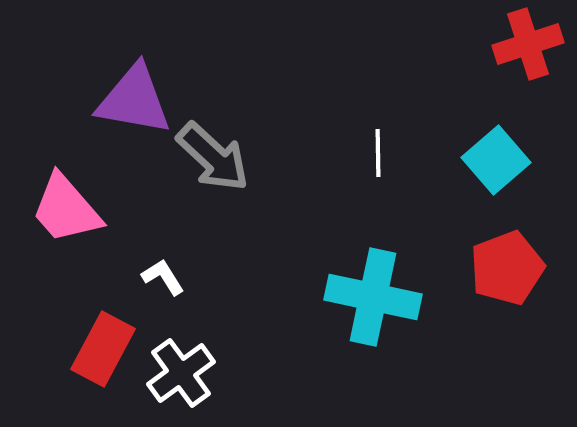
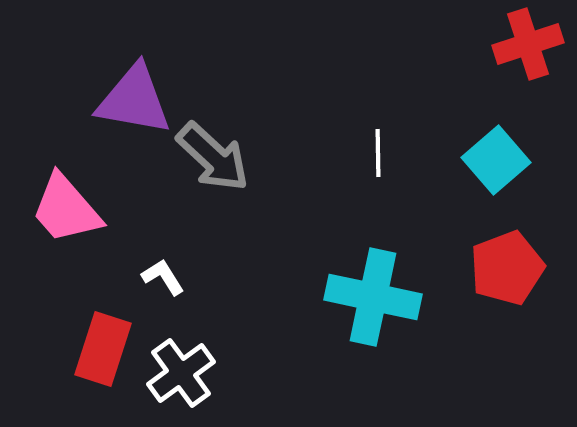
red rectangle: rotated 10 degrees counterclockwise
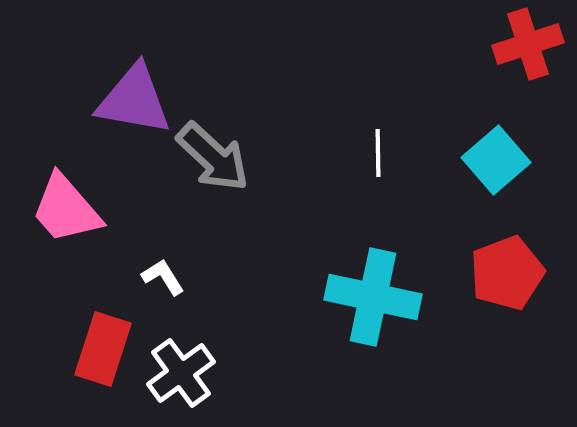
red pentagon: moved 5 px down
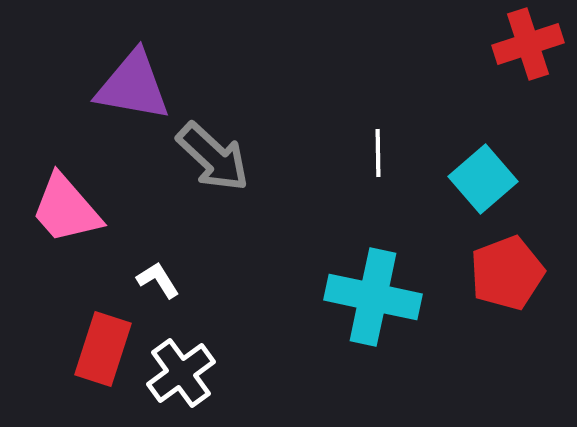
purple triangle: moved 1 px left, 14 px up
cyan square: moved 13 px left, 19 px down
white L-shape: moved 5 px left, 3 px down
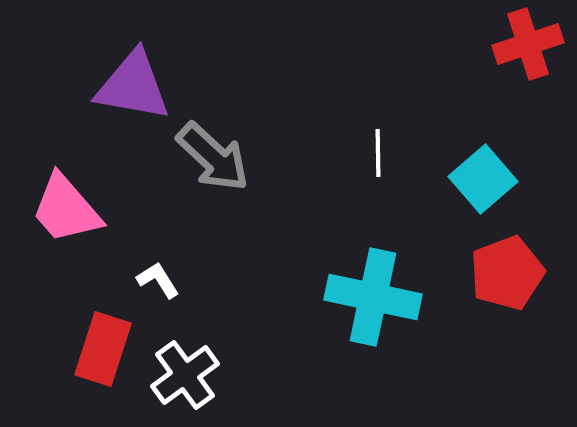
white cross: moved 4 px right, 2 px down
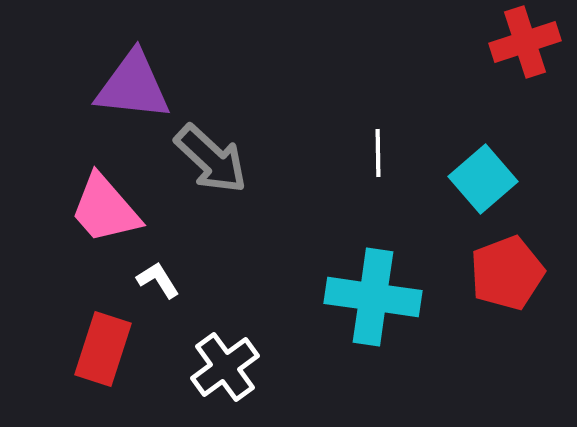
red cross: moved 3 px left, 2 px up
purple triangle: rotated 4 degrees counterclockwise
gray arrow: moved 2 px left, 2 px down
pink trapezoid: moved 39 px right
cyan cross: rotated 4 degrees counterclockwise
white cross: moved 40 px right, 8 px up
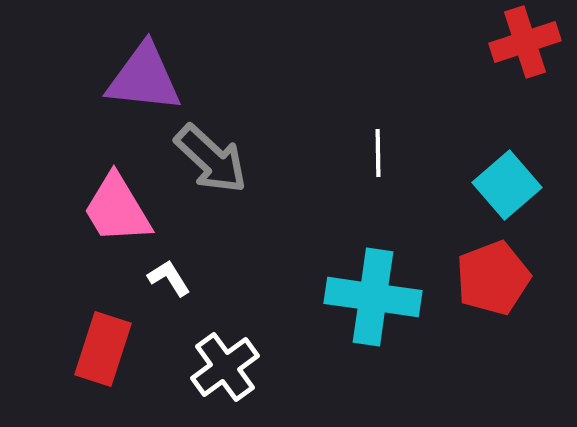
purple triangle: moved 11 px right, 8 px up
cyan square: moved 24 px right, 6 px down
pink trapezoid: moved 12 px right; rotated 10 degrees clockwise
red pentagon: moved 14 px left, 5 px down
white L-shape: moved 11 px right, 2 px up
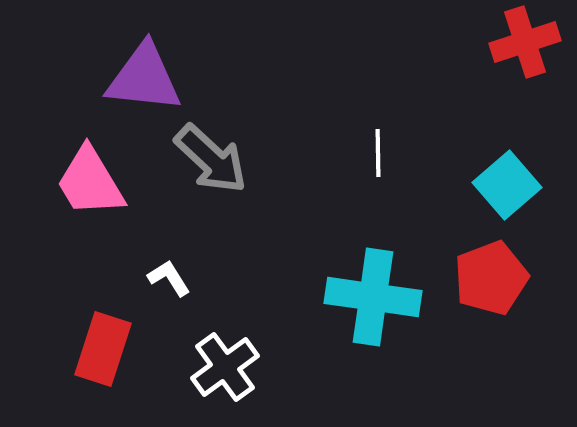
pink trapezoid: moved 27 px left, 27 px up
red pentagon: moved 2 px left
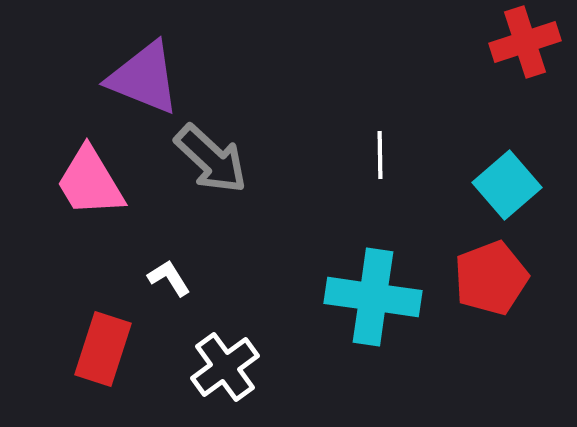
purple triangle: rotated 16 degrees clockwise
white line: moved 2 px right, 2 px down
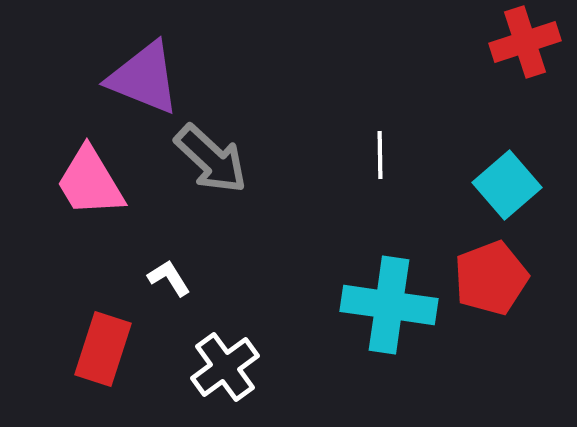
cyan cross: moved 16 px right, 8 px down
